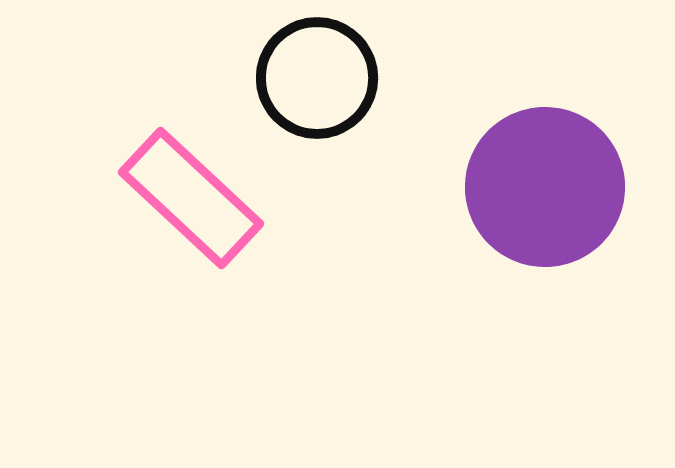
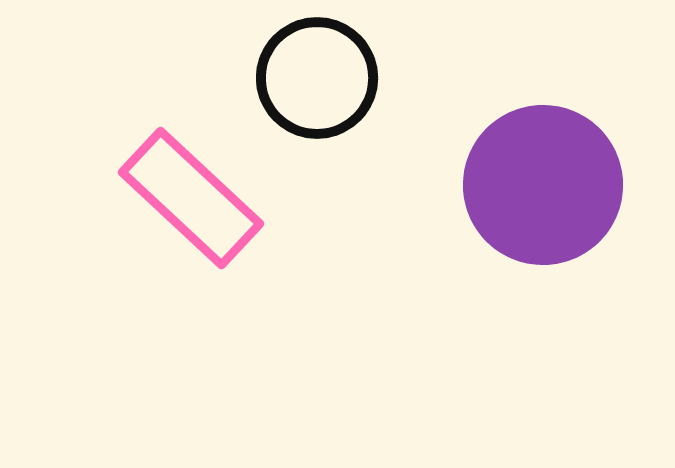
purple circle: moved 2 px left, 2 px up
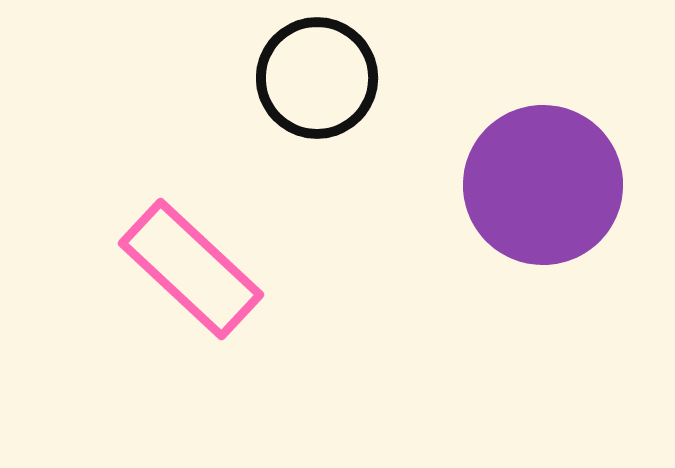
pink rectangle: moved 71 px down
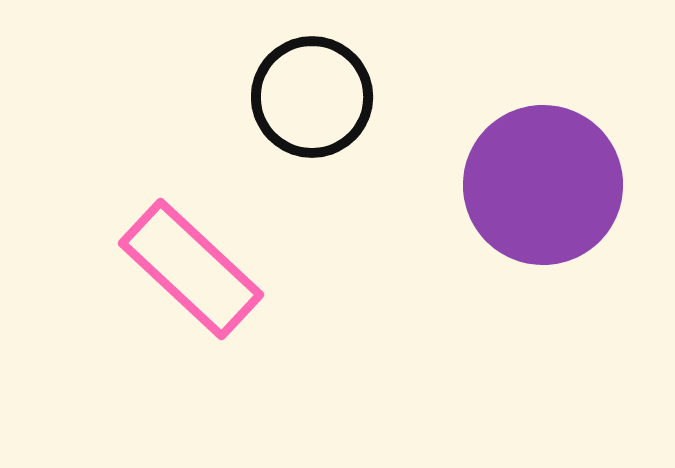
black circle: moved 5 px left, 19 px down
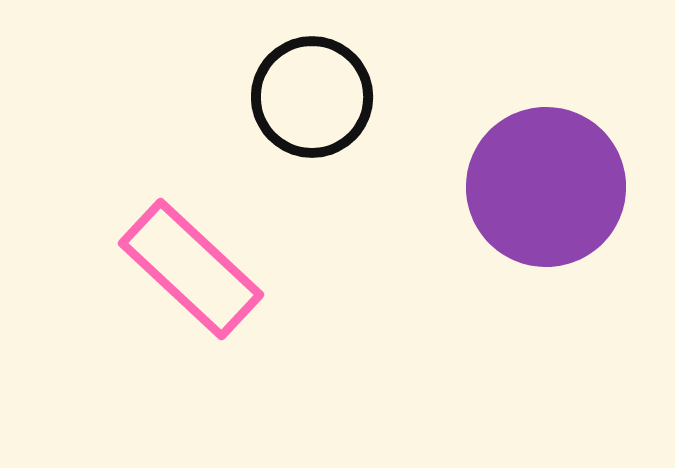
purple circle: moved 3 px right, 2 px down
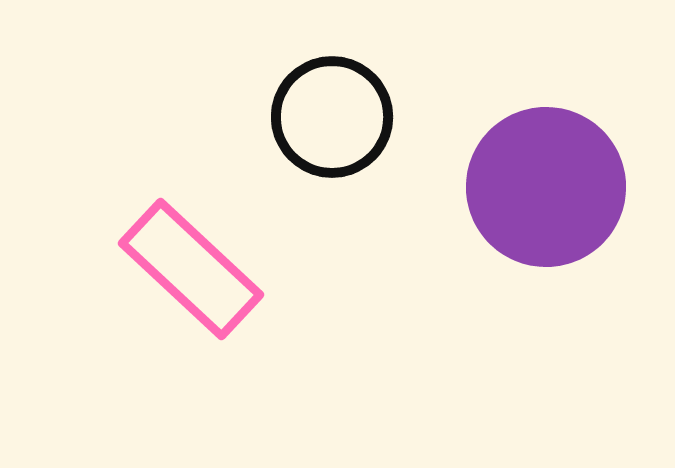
black circle: moved 20 px right, 20 px down
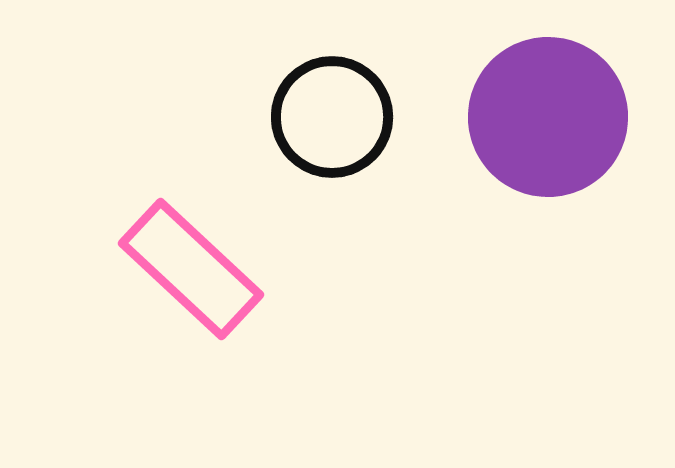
purple circle: moved 2 px right, 70 px up
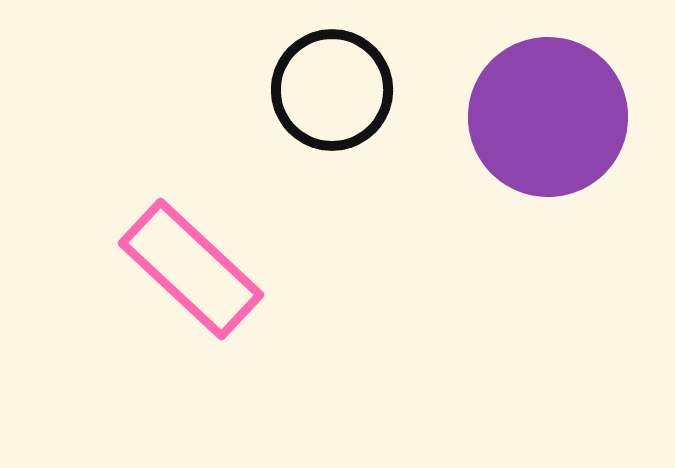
black circle: moved 27 px up
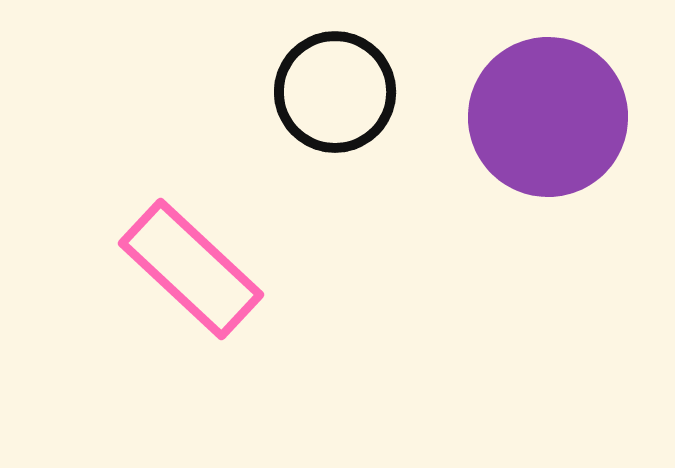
black circle: moved 3 px right, 2 px down
